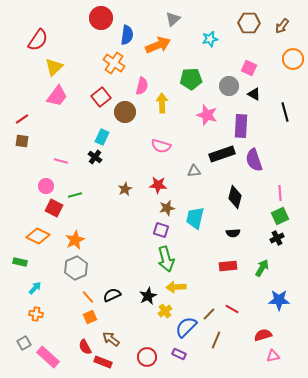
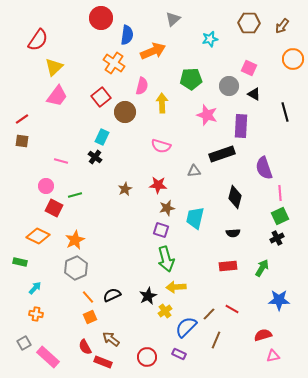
orange arrow at (158, 45): moved 5 px left, 6 px down
purple semicircle at (254, 160): moved 10 px right, 8 px down
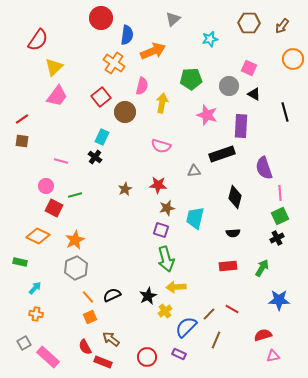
yellow arrow at (162, 103): rotated 12 degrees clockwise
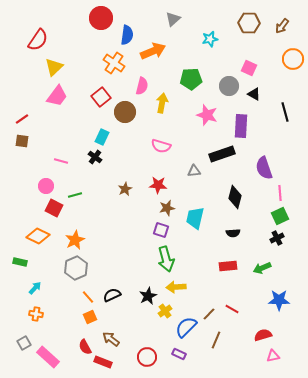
green arrow at (262, 268): rotated 144 degrees counterclockwise
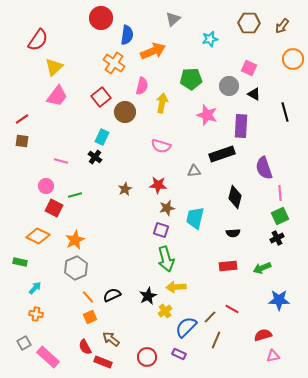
brown line at (209, 314): moved 1 px right, 3 px down
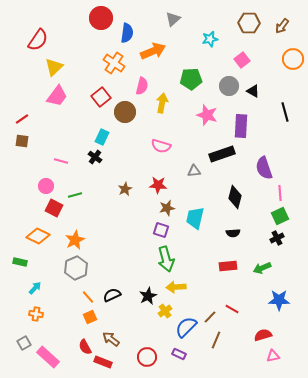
blue semicircle at (127, 35): moved 2 px up
pink square at (249, 68): moved 7 px left, 8 px up; rotated 28 degrees clockwise
black triangle at (254, 94): moved 1 px left, 3 px up
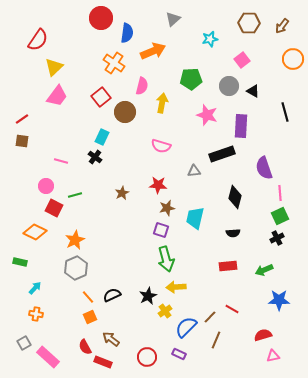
brown star at (125, 189): moved 3 px left, 4 px down
orange diamond at (38, 236): moved 3 px left, 4 px up
green arrow at (262, 268): moved 2 px right, 2 px down
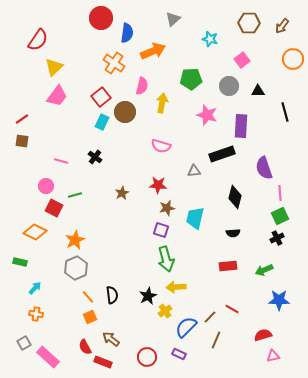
cyan star at (210, 39): rotated 28 degrees clockwise
black triangle at (253, 91): moved 5 px right; rotated 32 degrees counterclockwise
cyan rectangle at (102, 137): moved 15 px up
black semicircle at (112, 295): rotated 108 degrees clockwise
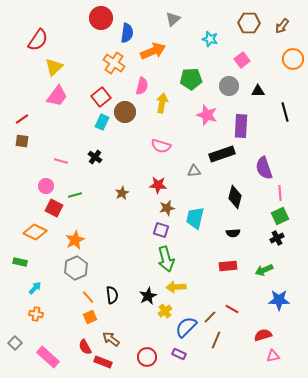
gray square at (24, 343): moved 9 px left; rotated 16 degrees counterclockwise
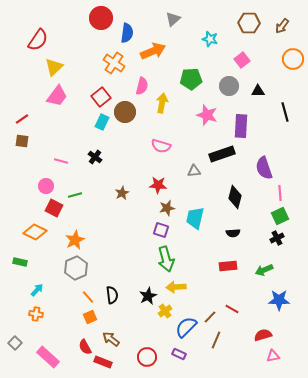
cyan arrow at (35, 288): moved 2 px right, 2 px down
